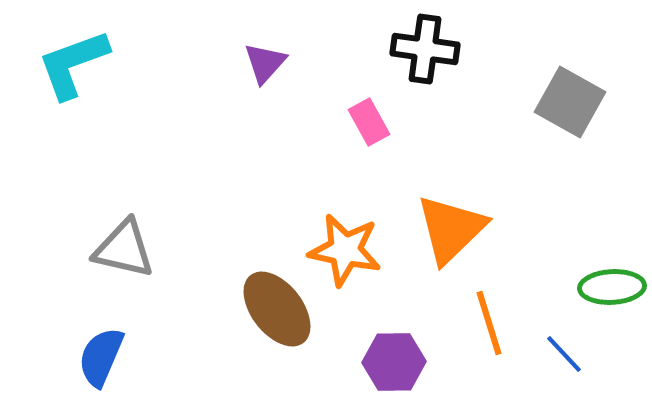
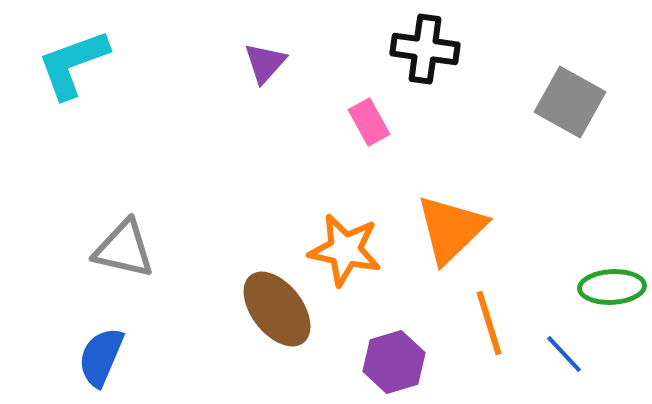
purple hexagon: rotated 16 degrees counterclockwise
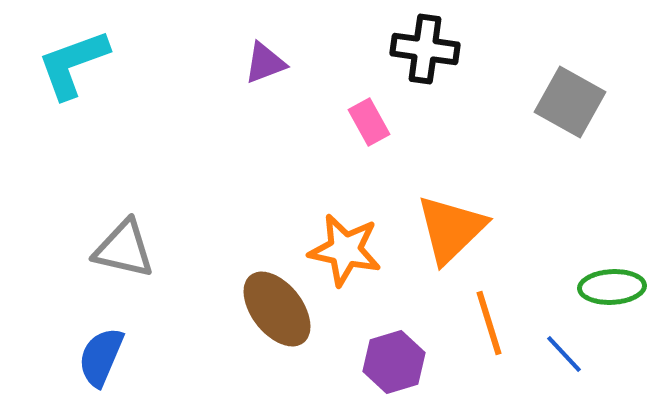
purple triangle: rotated 27 degrees clockwise
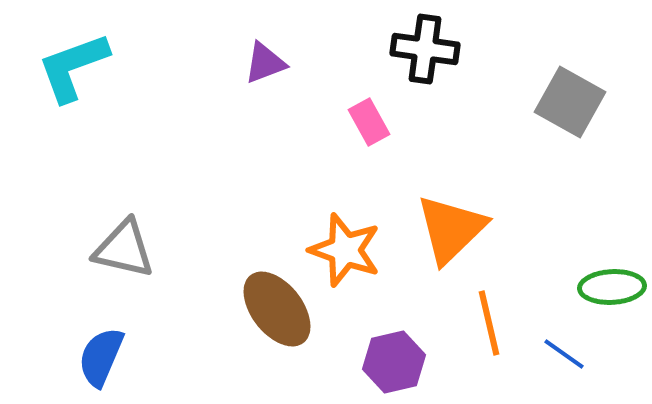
cyan L-shape: moved 3 px down
orange star: rotated 8 degrees clockwise
orange line: rotated 4 degrees clockwise
blue line: rotated 12 degrees counterclockwise
purple hexagon: rotated 4 degrees clockwise
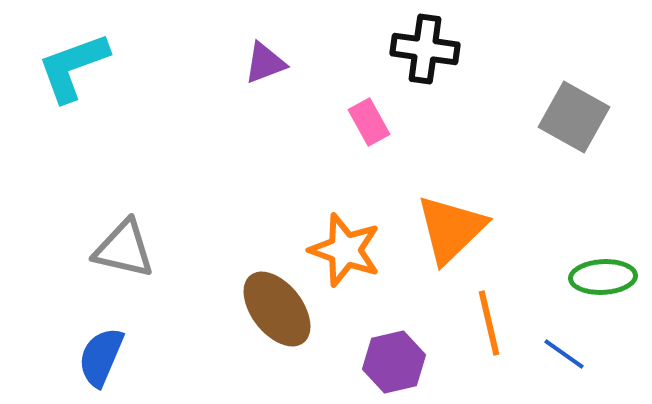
gray square: moved 4 px right, 15 px down
green ellipse: moved 9 px left, 10 px up
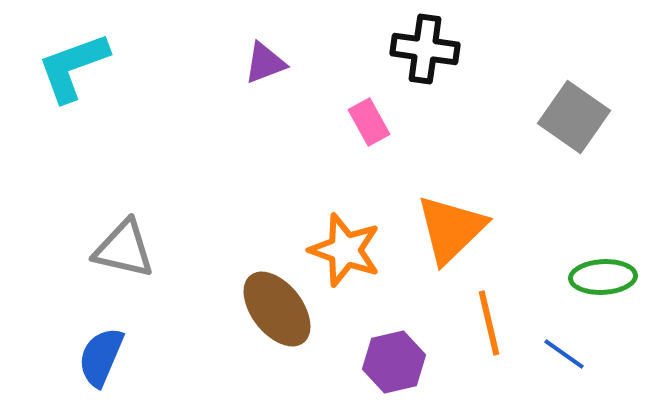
gray square: rotated 6 degrees clockwise
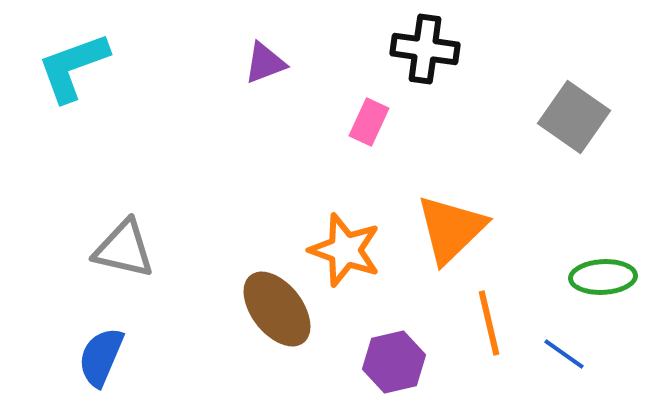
pink rectangle: rotated 54 degrees clockwise
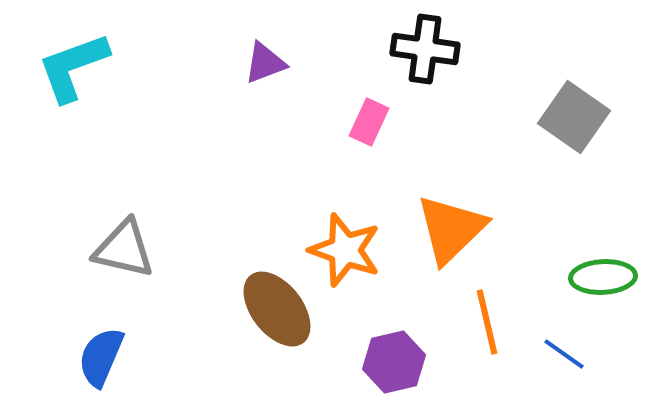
orange line: moved 2 px left, 1 px up
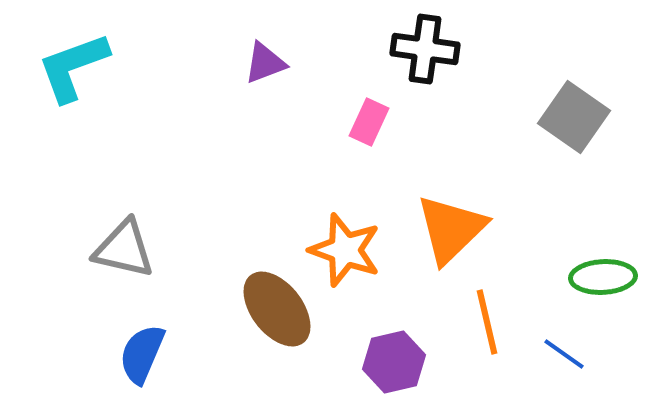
blue semicircle: moved 41 px right, 3 px up
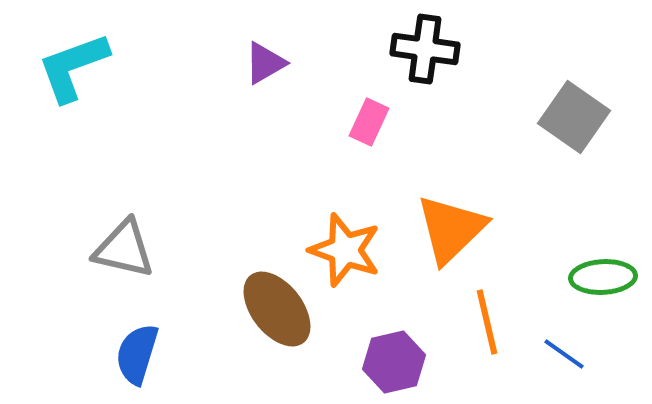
purple triangle: rotated 9 degrees counterclockwise
blue semicircle: moved 5 px left; rotated 6 degrees counterclockwise
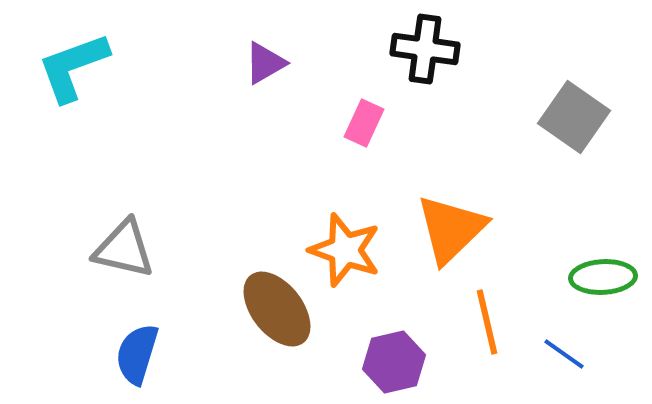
pink rectangle: moved 5 px left, 1 px down
